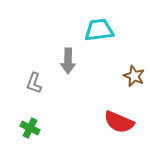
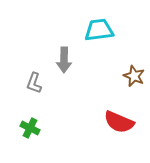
gray arrow: moved 4 px left, 1 px up
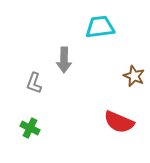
cyan trapezoid: moved 1 px right, 3 px up
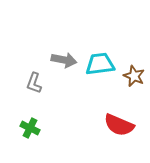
cyan trapezoid: moved 37 px down
gray arrow: rotated 80 degrees counterclockwise
red semicircle: moved 3 px down
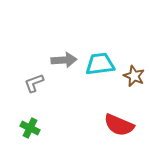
gray arrow: rotated 15 degrees counterclockwise
gray L-shape: rotated 50 degrees clockwise
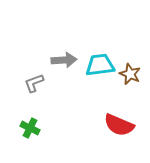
cyan trapezoid: moved 1 px down
brown star: moved 4 px left, 2 px up
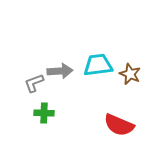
gray arrow: moved 4 px left, 11 px down
cyan trapezoid: moved 2 px left
green cross: moved 14 px right, 15 px up; rotated 24 degrees counterclockwise
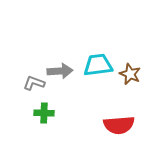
gray L-shape: rotated 40 degrees clockwise
red semicircle: rotated 28 degrees counterclockwise
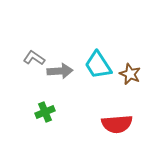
cyan trapezoid: rotated 116 degrees counterclockwise
gray L-shape: moved 25 px up; rotated 15 degrees clockwise
green cross: moved 1 px right, 1 px up; rotated 24 degrees counterclockwise
red semicircle: moved 2 px left, 1 px up
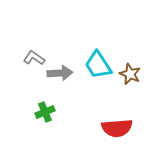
gray arrow: moved 2 px down
red semicircle: moved 4 px down
